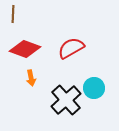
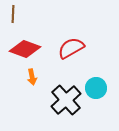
orange arrow: moved 1 px right, 1 px up
cyan circle: moved 2 px right
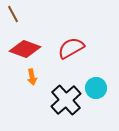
brown line: rotated 30 degrees counterclockwise
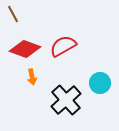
red semicircle: moved 8 px left, 2 px up
cyan circle: moved 4 px right, 5 px up
